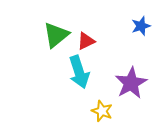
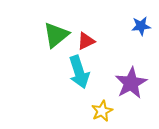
blue star: rotated 12 degrees clockwise
yellow star: rotated 25 degrees clockwise
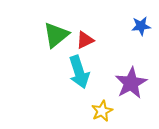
red triangle: moved 1 px left, 1 px up
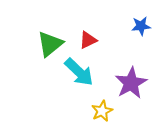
green triangle: moved 6 px left, 9 px down
red triangle: moved 3 px right
cyan arrow: rotated 28 degrees counterclockwise
